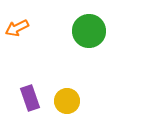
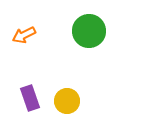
orange arrow: moved 7 px right, 7 px down
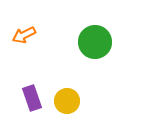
green circle: moved 6 px right, 11 px down
purple rectangle: moved 2 px right
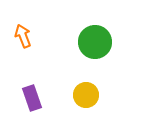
orange arrow: moved 1 px left, 1 px down; rotated 95 degrees clockwise
yellow circle: moved 19 px right, 6 px up
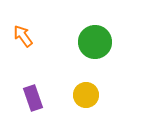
orange arrow: rotated 15 degrees counterclockwise
purple rectangle: moved 1 px right
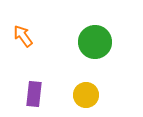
purple rectangle: moved 1 px right, 4 px up; rotated 25 degrees clockwise
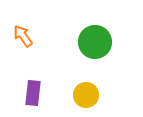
purple rectangle: moved 1 px left, 1 px up
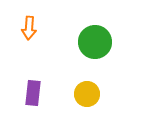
orange arrow: moved 6 px right, 8 px up; rotated 140 degrees counterclockwise
yellow circle: moved 1 px right, 1 px up
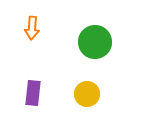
orange arrow: moved 3 px right
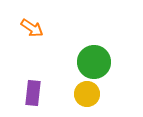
orange arrow: rotated 60 degrees counterclockwise
green circle: moved 1 px left, 20 px down
